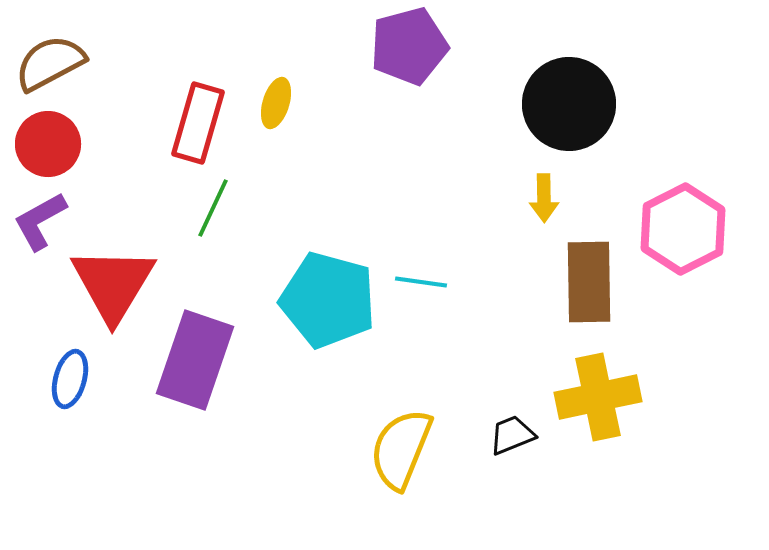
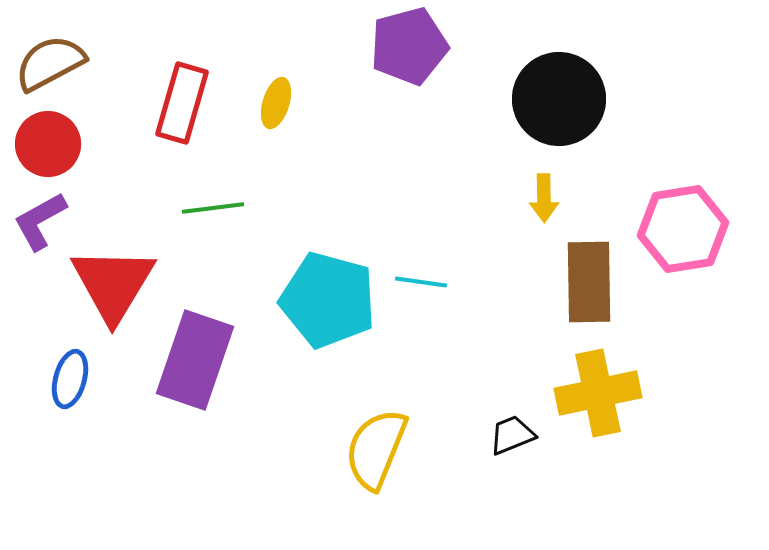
black circle: moved 10 px left, 5 px up
red rectangle: moved 16 px left, 20 px up
green line: rotated 58 degrees clockwise
pink hexagon: rotated 18 degrees clockwise
yellow cross: moved 4 px up
yellow semicircle: moved 25 px left
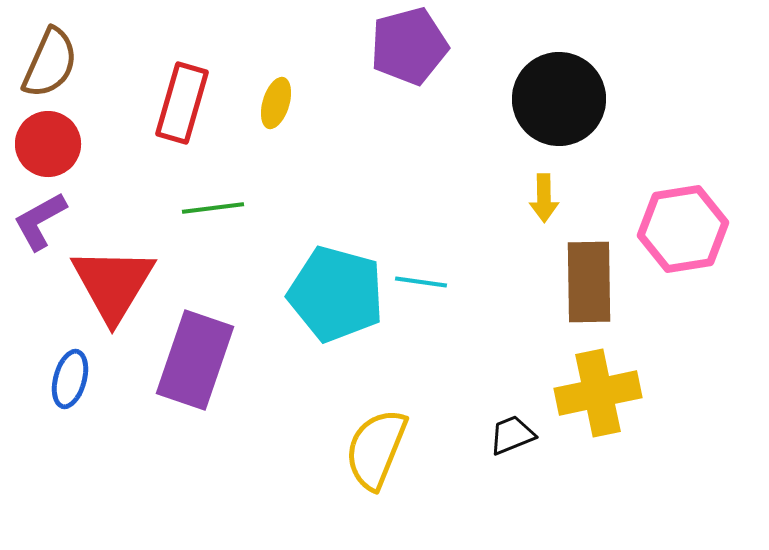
brown semicircle: rotated 142 degrees clockwise
cyan pentagon: moved 8 px right, 6 px up
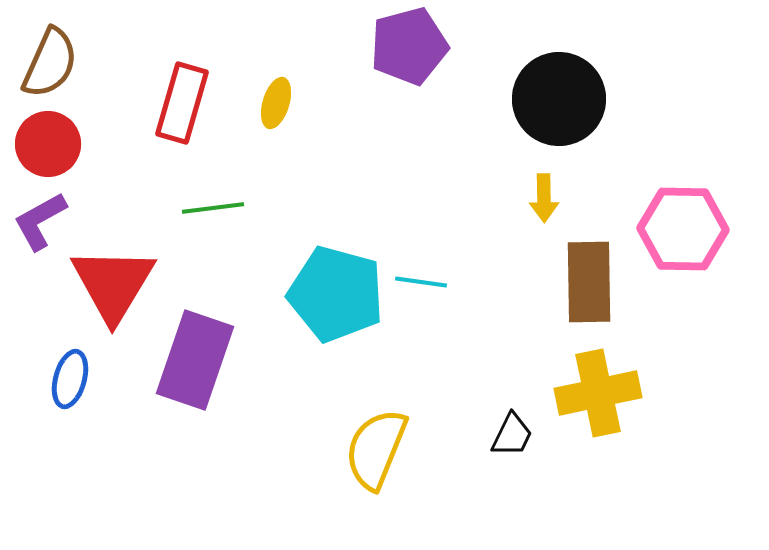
pink hexagon: rotated 10 degrees clockwise
black trapezoid: rotated 138 degrees clockwise
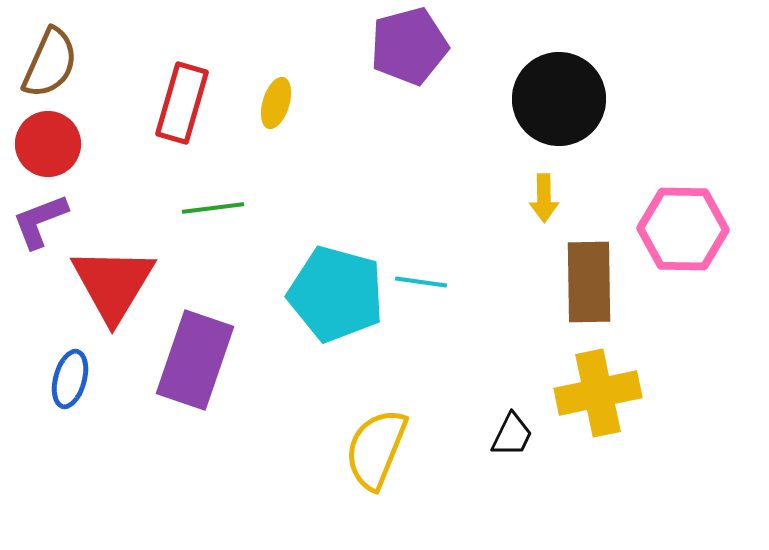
purple L-shape: rotated 8 degrees clockwise
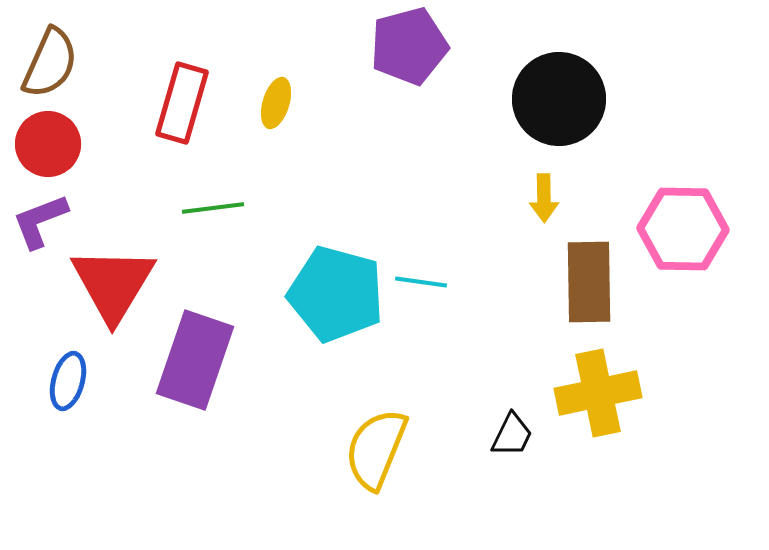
blue ellipse: moved 2 px left, 2 px down
